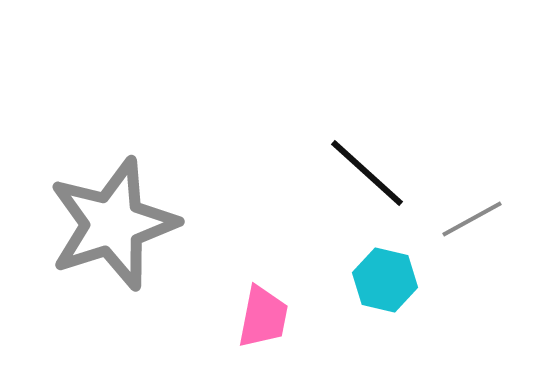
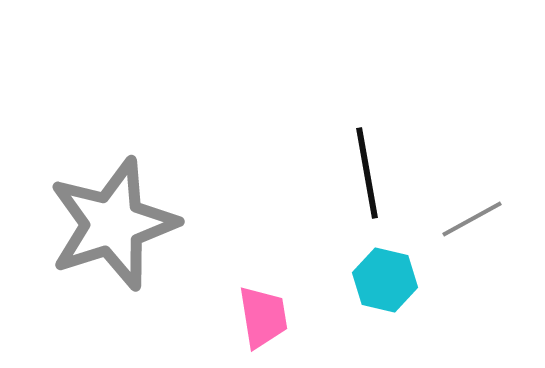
black line: rotated 38 degrees clockwise
pink trapezoid: rotated 20 degrees counterclockwise
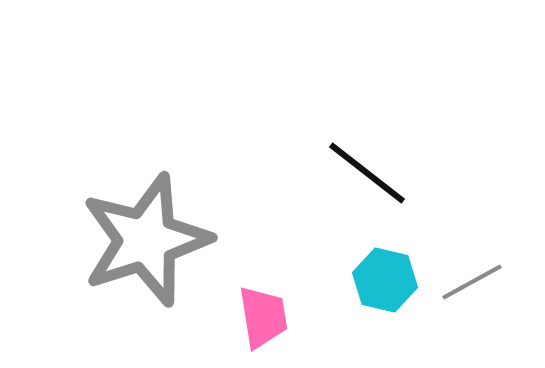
black line: rotated 42 degrees counterclockwise
gray line: moved 63 px down
gray star: moved 33 px right, 16 px down
